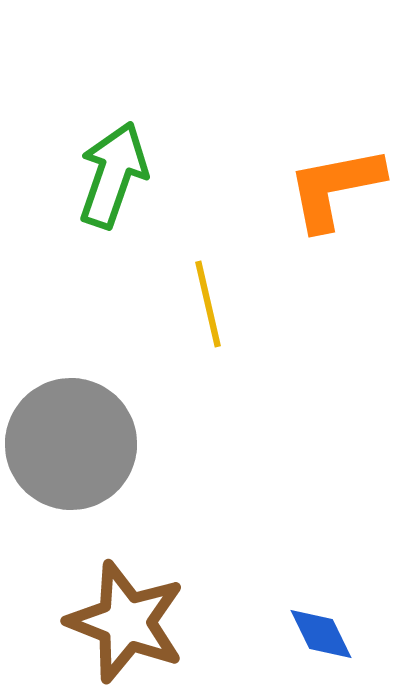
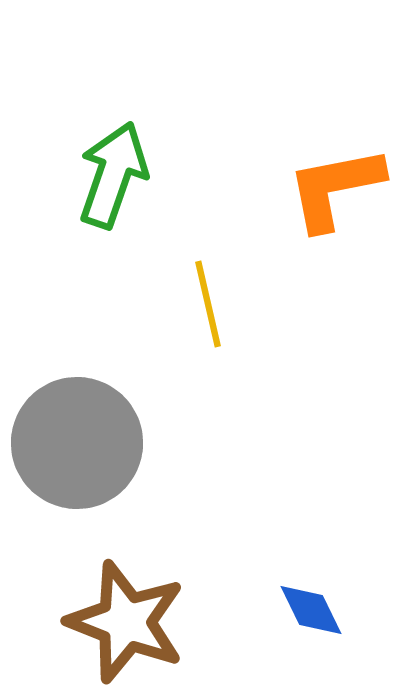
gray circle: moved 6 px right, 1 px up
blue diamond: moved 10 px left, 24 px up
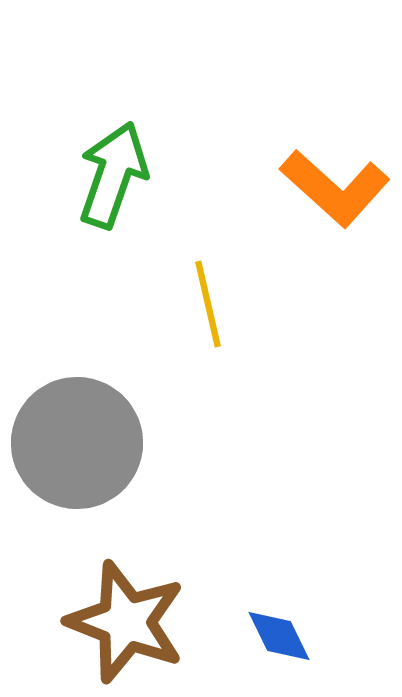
orange L-shape: rotated 127 degrees counterclockwise
blue diamond: moved 32 px left, 26 px down
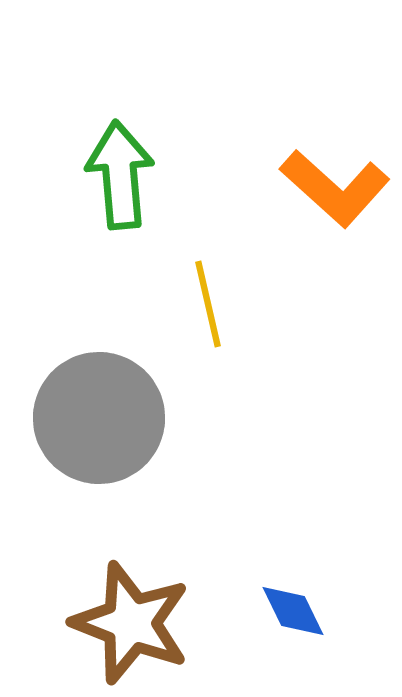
green arrow: moved 7 px right; rotated 24 degrees counterclockwise
gray circle: moved 22 px right, 25 px up
brown star: moved 5 px right, 1 px down
blue diamond: moved 14 px right, 25 px up
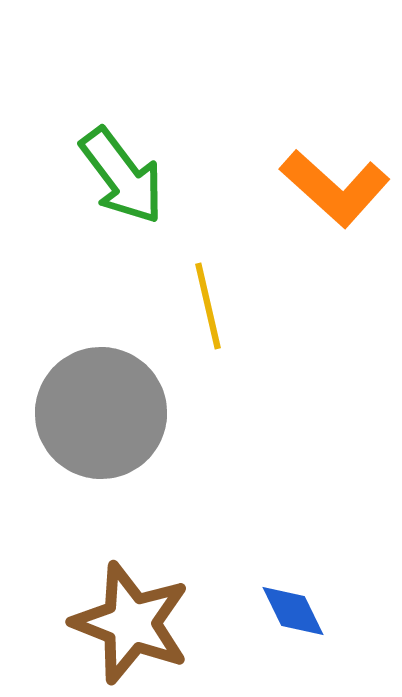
green arrow: moved 2 px right, 1 px down; rotated 148 degrees clockwise
yellow line: moved 2 px down
gray circle: moved 2 px right, 5 px up
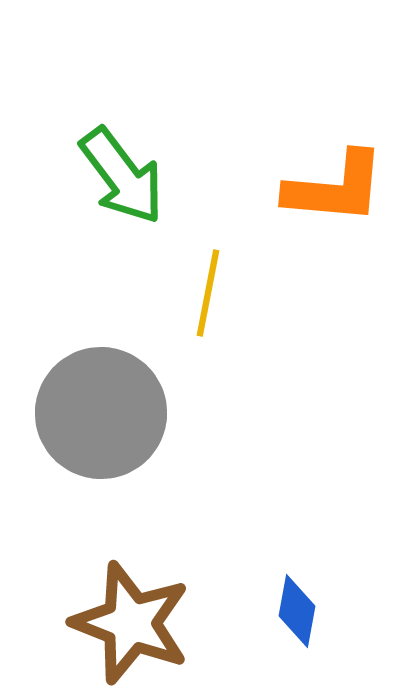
orange L-shape: rotated 37 degrees counterclockwise
yellow line: moved 13 px up; rotated 24 degrees clockwise
blue diamond: moved 4 px right; rotated 36 degrees clockwise
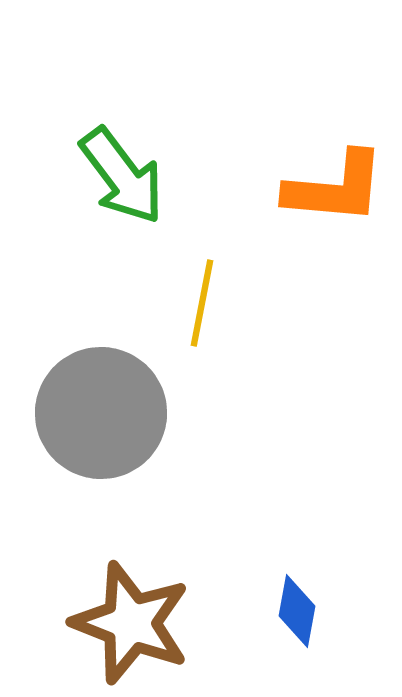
yellow line: moved 6 px left, 10 px down
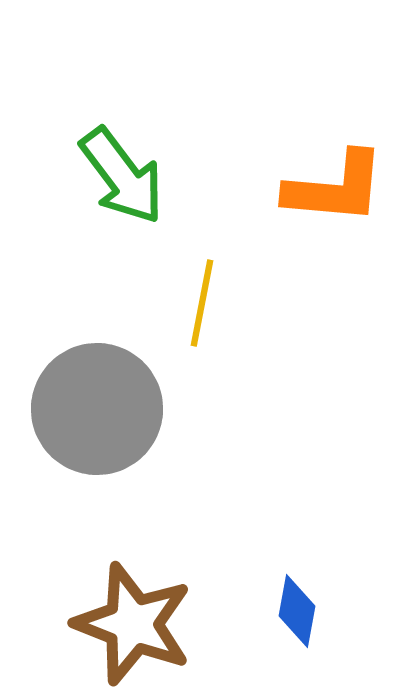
gray circle: moved 4 px left, 4 px up
brown star: moved 2 px right, 1 px down
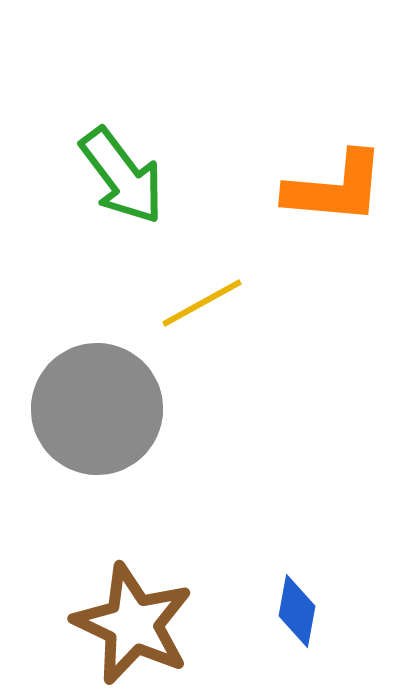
yellow line: rotated 50 degrees clockwise
brown star: rotated 4 degrees clockwise
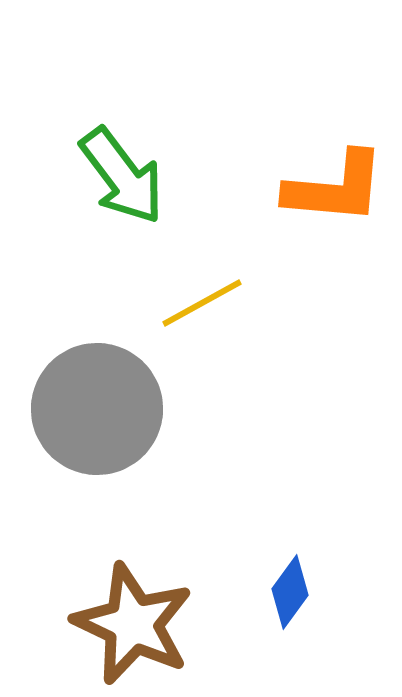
blue diamond: moved 7 px left, 19 px up; rotated 26 degrees clockwise
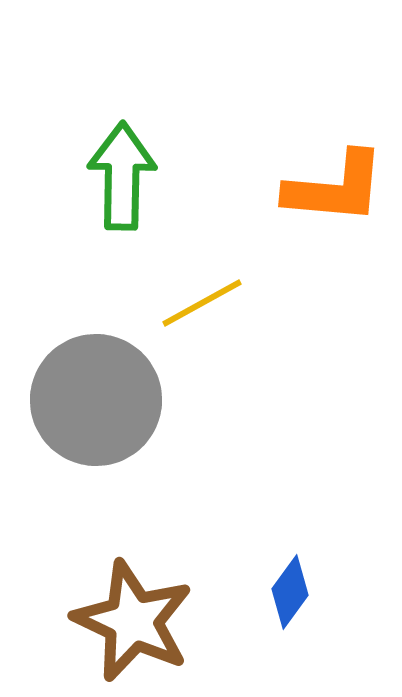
green arrow: rotated 142 degrees counterclockwise
gray circle: moved 1 px left, 9 px up
brown star: moved 3 px up
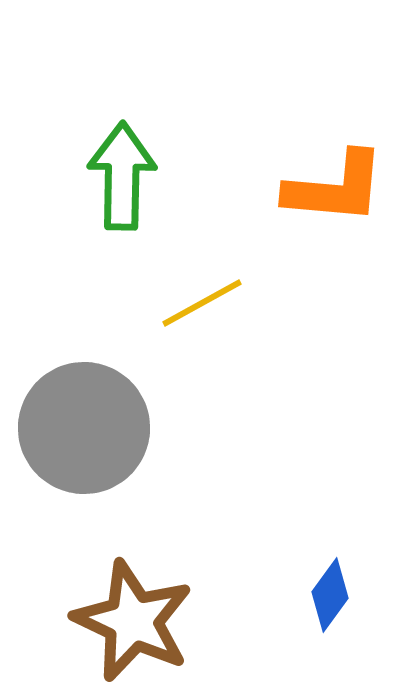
gray circle: moved 12 px left, 28 px down
blue diamond: moved 40 px right, 3 px down
